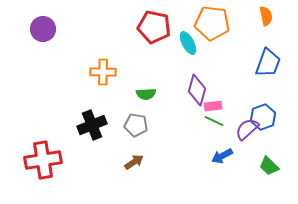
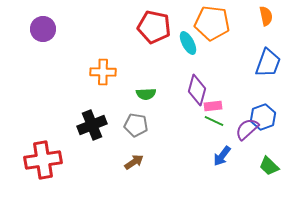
blue arrow: rotated 25 degrees counterclockwise
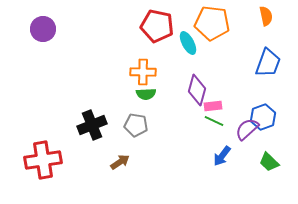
red pentagon: moved 3 px right, 1 px up
orange cross: moved 40 px right
brown arrow: moved 14 px left
green trapezoid: moved 4 px up
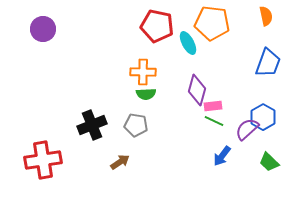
blue hexagon: rotated 10 degrees counterclockwise
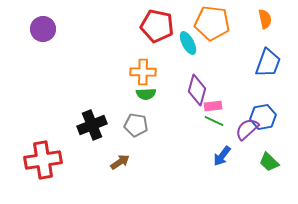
orange semicircle: moved 1 px left, 3 px down
blue hexagon: rotated 20 degrees clockwise
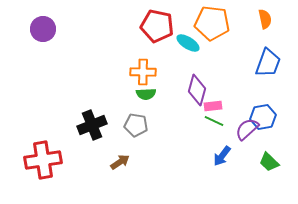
cyan ellipse: rotated 30 degrees counterclockwise
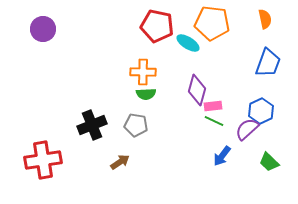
blue hexagon: moved 2 px left, 6 px up; rotated 15 degrees counterclockwise
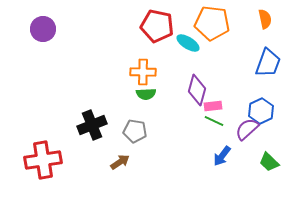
gray pentagon: moved 1 px left, 6 px down
